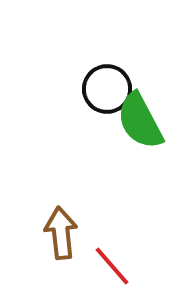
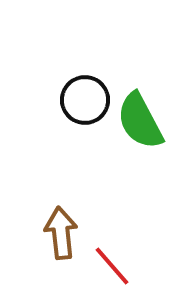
black circle: moved 22 px left, 11 px down
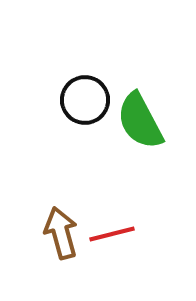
brown arrow: rotated 9 degrees counterclockwise
red line: moved 32 px up; rotated 63 degrees counterclockwise
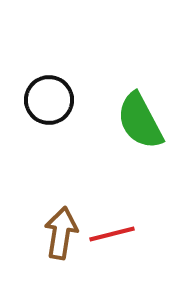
black circle: moved 36 px left
brown arrow: rotated 24 degrees clockwise
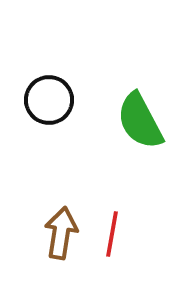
red line: rotated 66 degrees counterclockwise
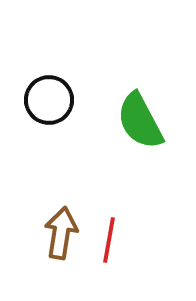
red line: moved 3 px left, 6 px down
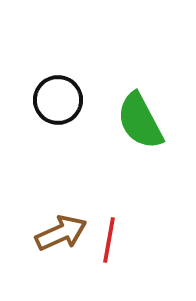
black circle: moved 9 px right
brown arrow: rotated 57 degrees clockwise
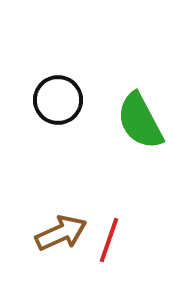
red line: rotated 9 degrees clockwise
